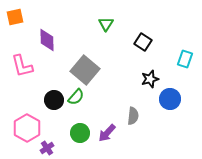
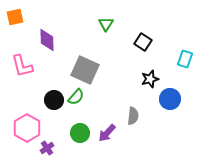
gray square: rotated 16 degrees counterclockwise
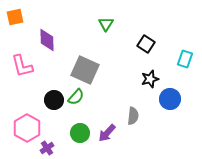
black square: moved 3 px right, 2 px down
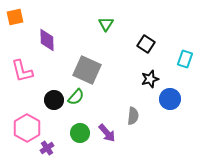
pink L-shape: moved 5 px down
gray square: moved 2 px right
purple arrow: rotated 84 degrees counterclockwise
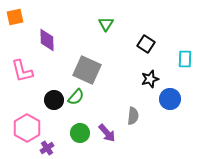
cyan rectangle: rotated 18 degrees counterclockwise
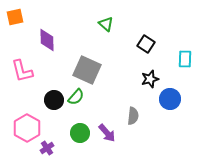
green triangle: rotated 21 degrees counterclockwise
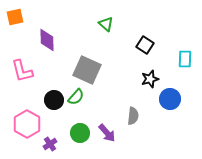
black square: moved 1 px left, 1 px down
pink hexagon: moved 4 px up
purple cross: moved 3 px right, 4 px up
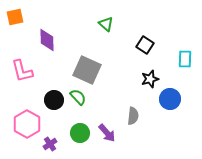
green semicircle: moved 2 px right; rotated 84 degrees counterclockwise
